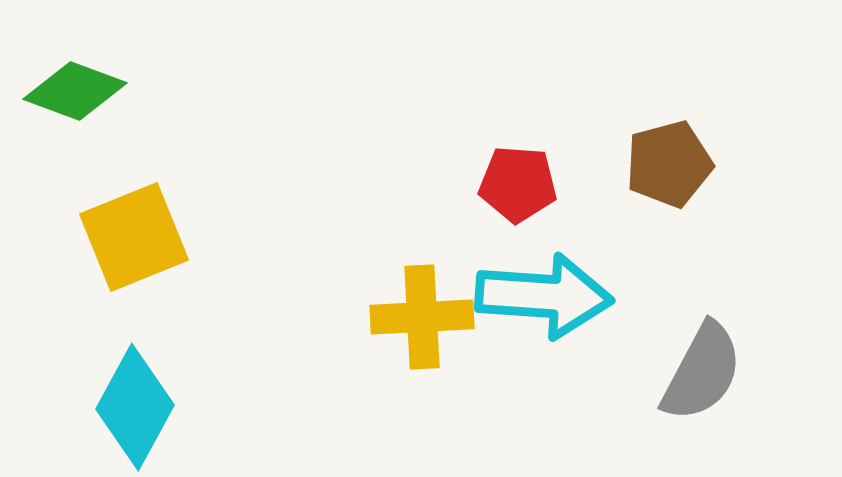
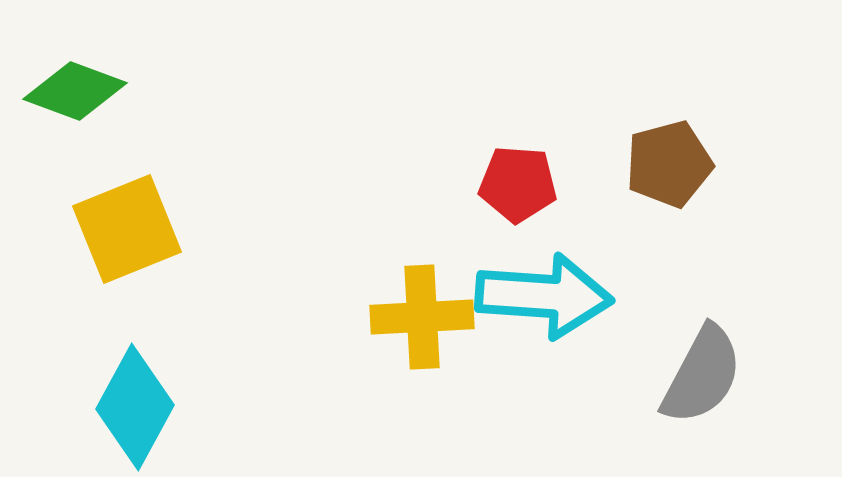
yellow square: moved 7 px left, 8 px up
gray semicircle: moved 3 px down
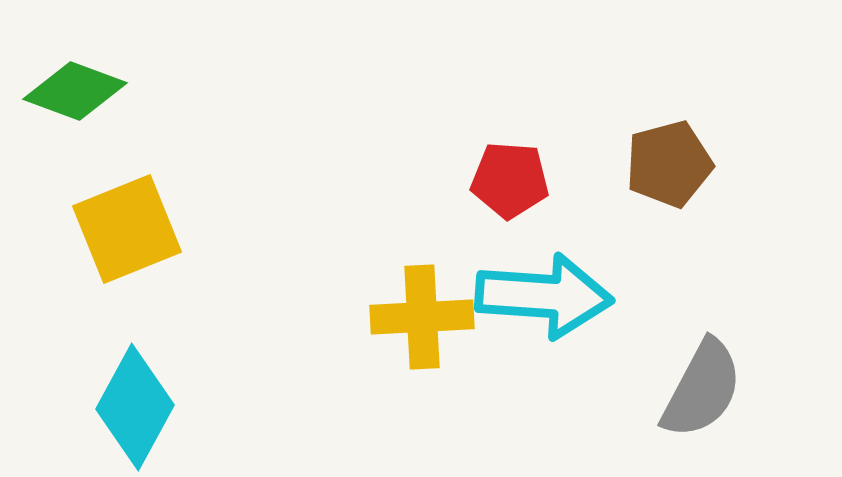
red pentagon: moved 8 px left, 4 px up
gray semicircle: moved 14 px down
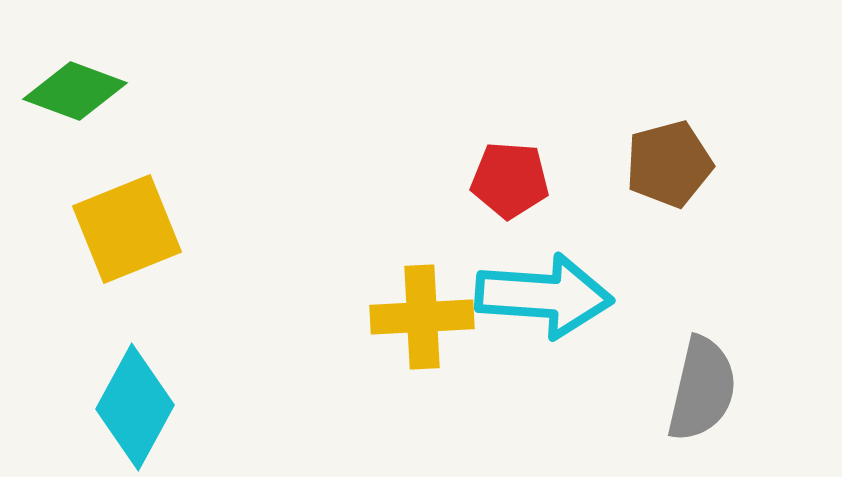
gray semicircle: rotated 15 degrees counterclockwise
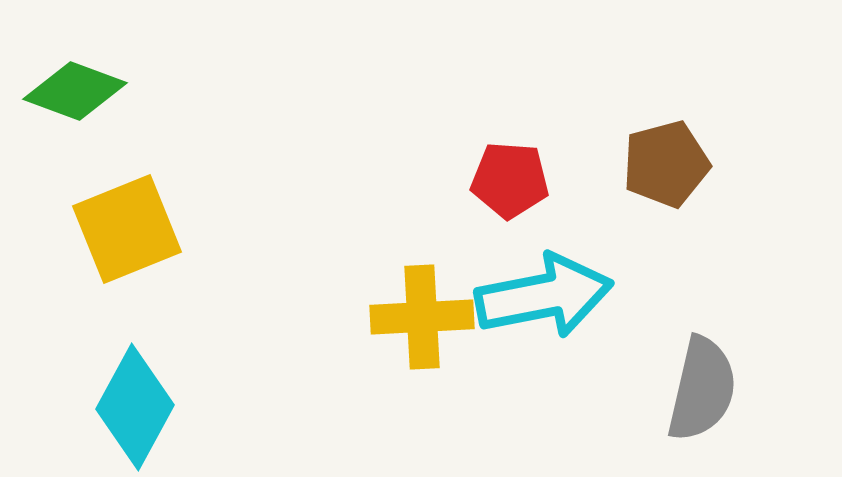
brown pentagon: moved 3 px left
cyan arrow: rotated 15 degrees counterclockwise
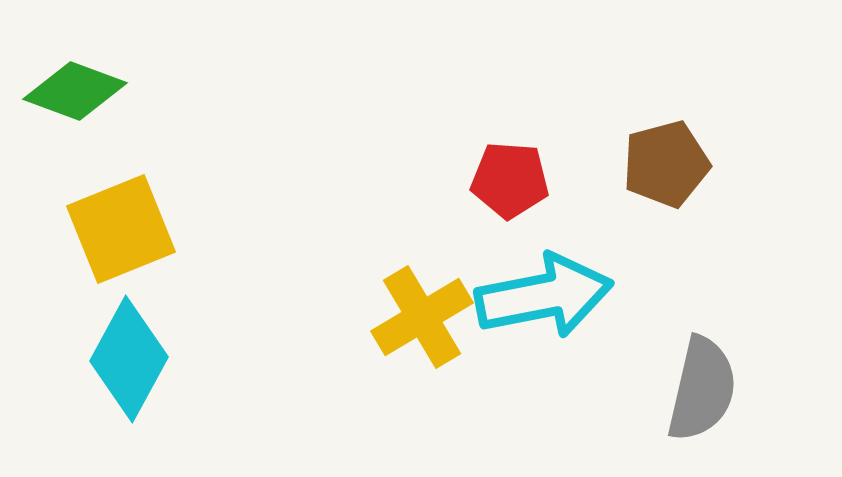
yellow square: moved 6 px left
yellow cross: rotated 28 degrees counterclockwise
cyan diamond: moved 6 px left, 48 px up
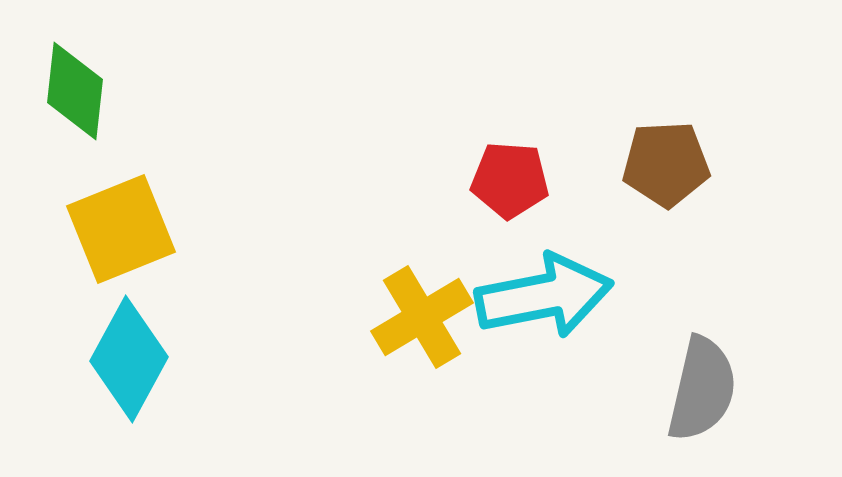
green diamond: rotated 76 degrees clockwise
brown pentagon: rotated 12 degrees clockwise
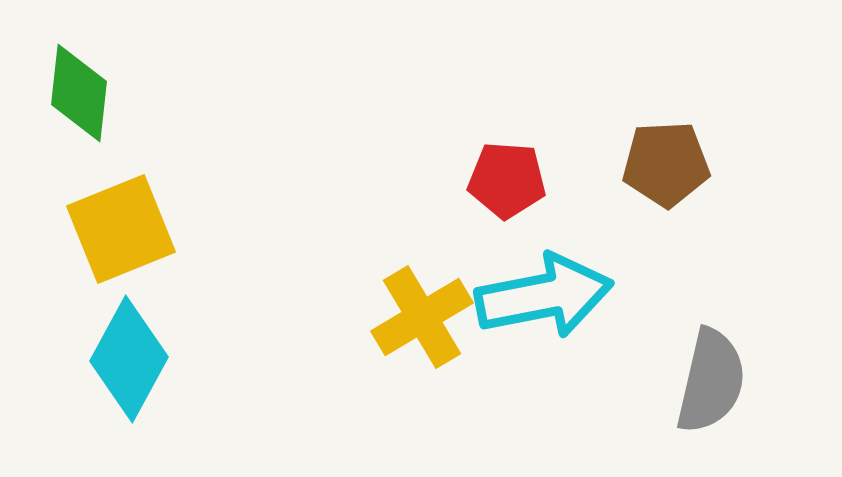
green diamond: moved 4 px right, 2 px down
red pentagon: moved 3 px left
gray semicircle: moved 9 px right, 8 px up
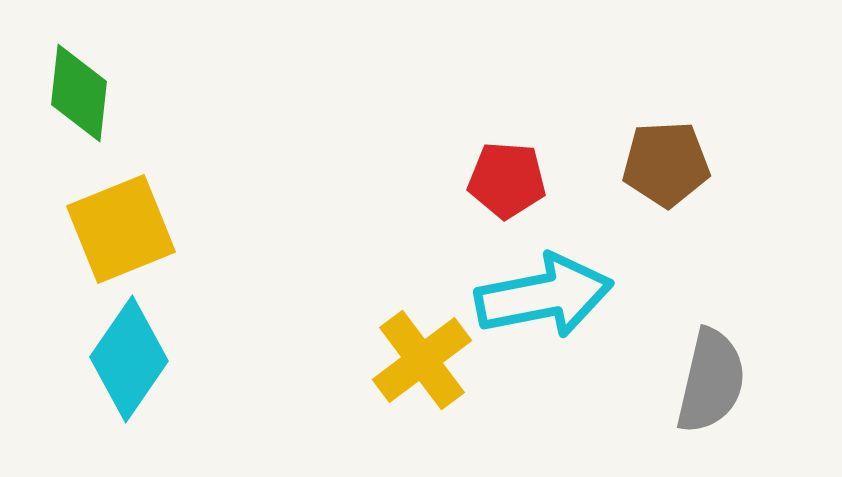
yellow cross: moved 43 px down; rotated 6 degrees counterclockwise
cyan diamond: rotated 6 degrees clockwise
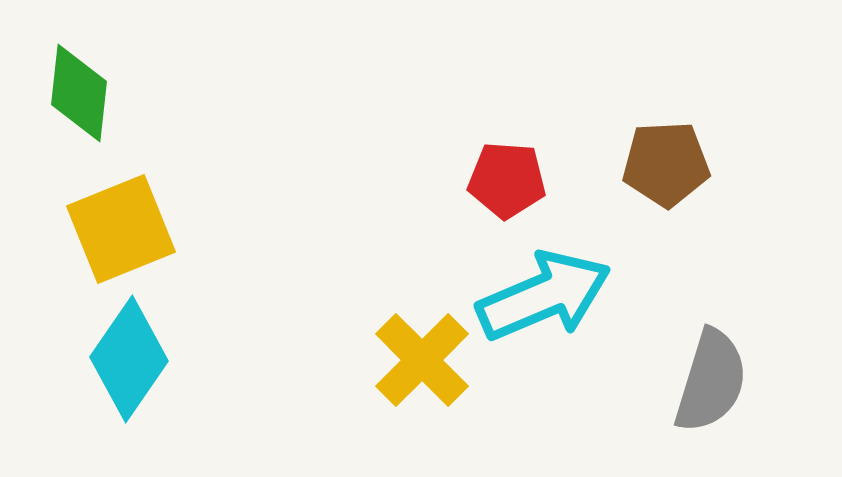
cyan arrow: rotated 12 degrees counterclockwise
yellow cross: rotated 8 degrees counterclockwise
gray semicircle: rotated 4 degrees clockwise
